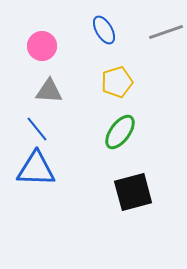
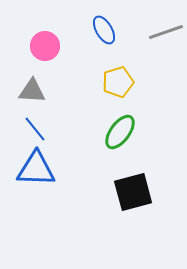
pink circle: moved 3 px right
yellow pentagon: moved 1 px right
gray triangle: moved 17 px left
blue line: moved 2 px left
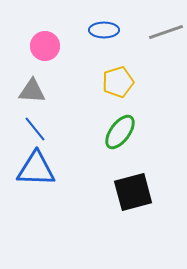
blue ellipse: rotated 60 degrees counterclockwise
